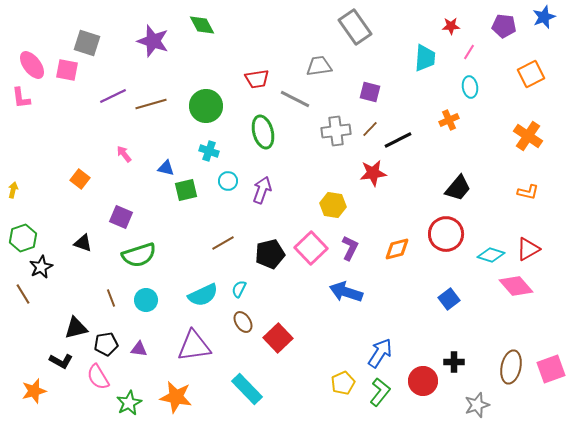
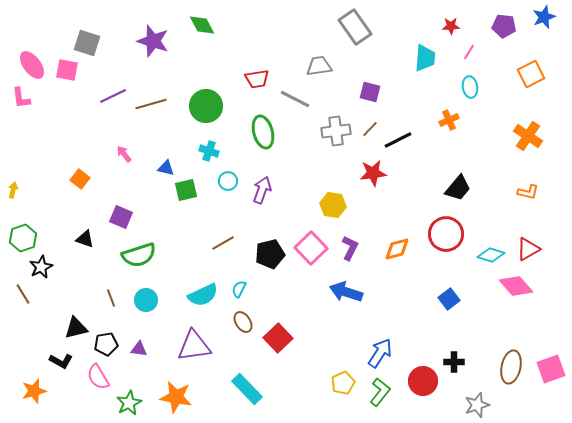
black triangle at (83, 243): moved 2 px right, 4 px up
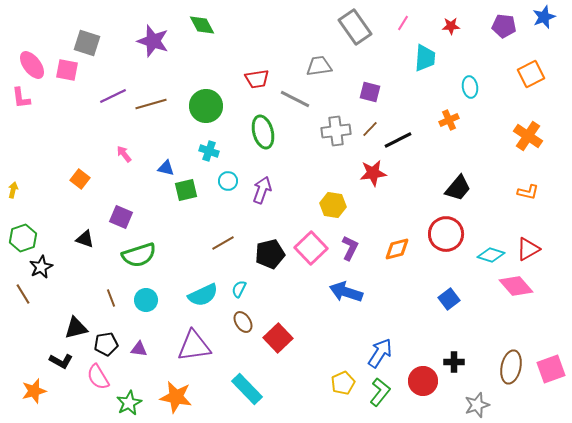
pink line at (469, 52): moved 66 px left, 29 px up
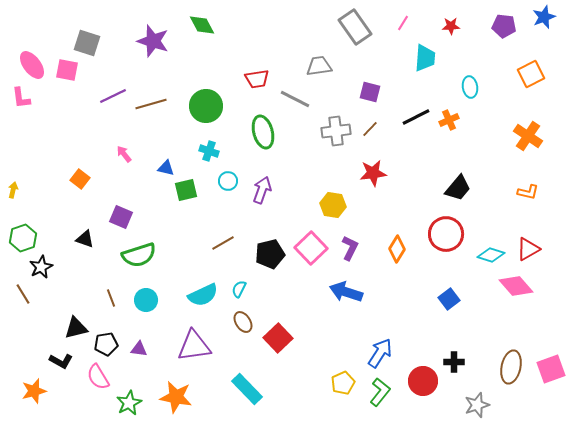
black line at (398, 140): moved 18 px right, 23 px up
orange diamond at (397, 249): rotated 44 degrees counterclockwise
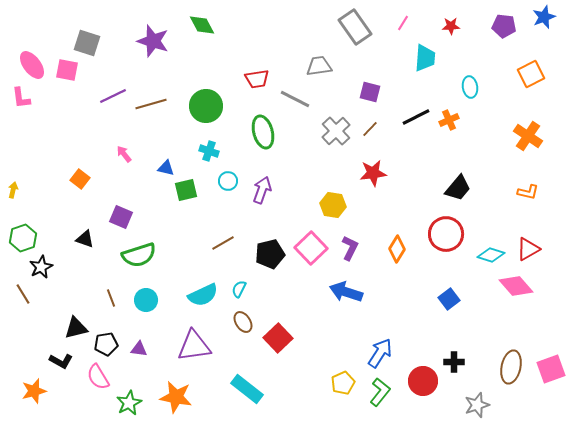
gray cross at (336, 131): rotated 36 degrees counterclockwise
cyan rectangle at (247, 389): rotated 8 degrees counterclockwise
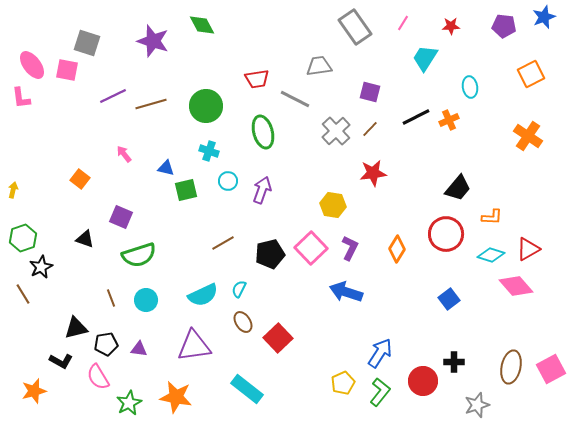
cyan trapezoid at (425, 58): rotated 152 degrees counterclockwise
orange L-shape at (528, 192): moved 36 px left, 25 px down; rotated 10 degrees counterclockwise
pink square at (551, 369): rotated 8 degrees counterclockwise
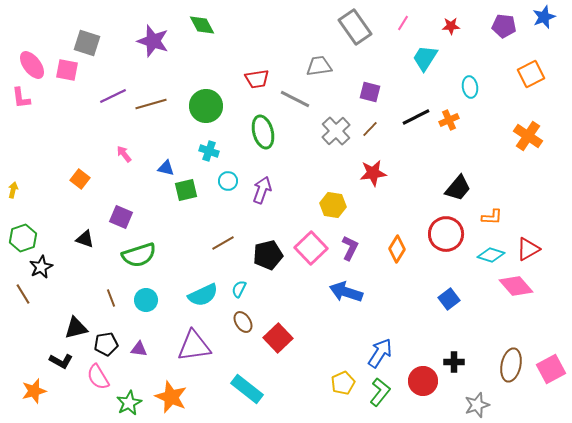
black pentagon at (270, 254): moved 2 px left, 1 px down
brown ellipse at (511, 367): moved 2 px up
orange star at (176, 397): moved 5 px left; rotated 12 degrees clockwise
